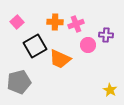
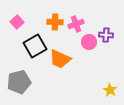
pink circle: moved 1 px right, 3 px up
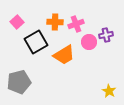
purple cross: rotated 16 degrees counterclockwise
black square: moved 1 px right, 4 px up
orange trapezoid: moved 4 px right, 4 px up; rotated 55 degrees counterclockwise
yellow star: moved 1 px left, 1 px down
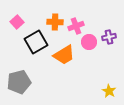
pink cross: moved 2 px down
purple cross: moved 3 px right, 2 px down
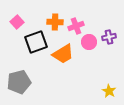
black square: rotated 10 degrees clockwise
orange trapezoid: moved 1 px left, 1 px up
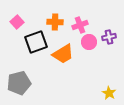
pink cross: moved 4 px right, 1 px up
gray pentagon: moved 1 px down
yellow star: moved 2 px down
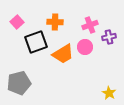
pink cross: moved 10 px right
pink circle: moved 4 px left, 5 px down
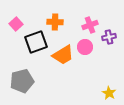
pink square: moved 1 px left, 2 px down
orange trapezoid: moved 1 px down
gray pentagon: moved 3 px right, 2 px up
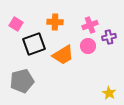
pink square: rotated 16 degrees counterclockwise
black square: moved 2 px left, 2 px down
pink circle: moved 3 px right, 1 px up
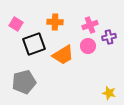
gray pentagon: moved 2 px right, 1 px down
yellow star: rotated 16 degrees counterclockwise
